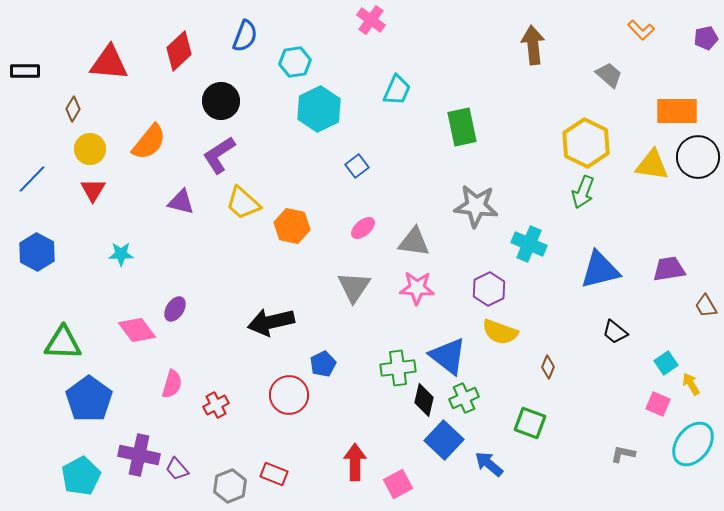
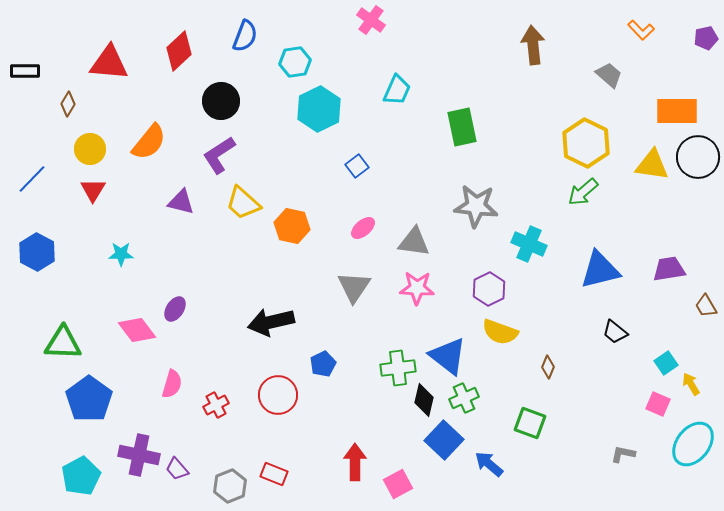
brown diamond at (73, 109): moved 5 px left, 5 px up
green arrow at (583, 192): rotated 28 degrees clockwise
red circle at (289, 395): moved 11 px left
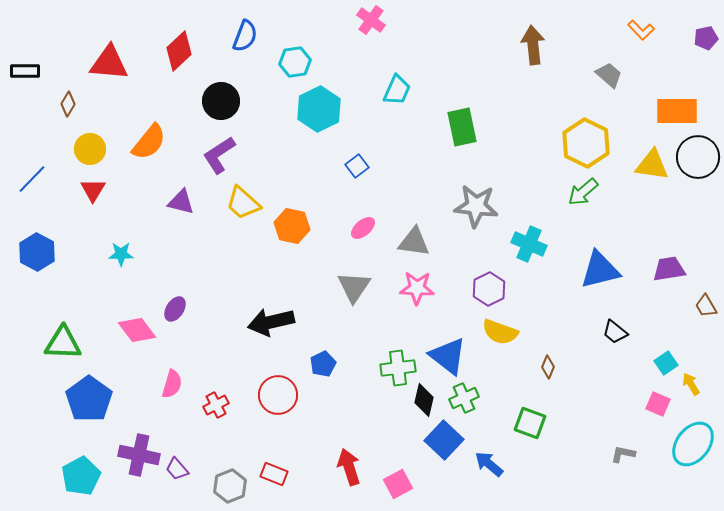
red arrow at (355, 462): moved 6 px left, 5 px down; rotated 18 degrees counterclockwise
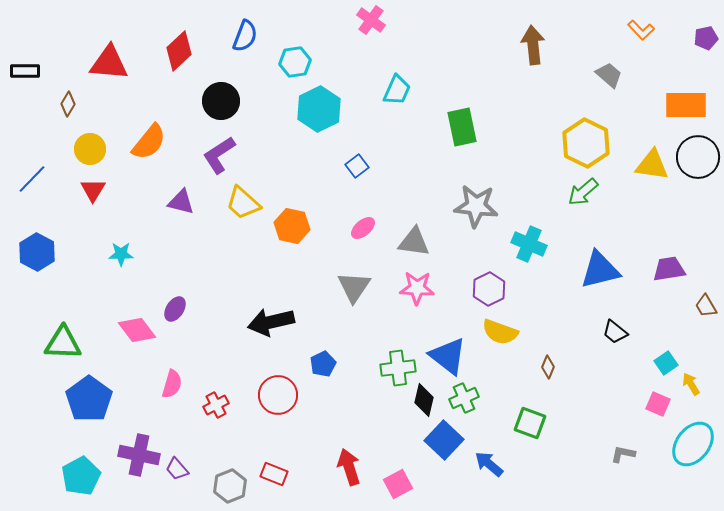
orange rectangle at (677, 111): moved 9 px right, 6 px up
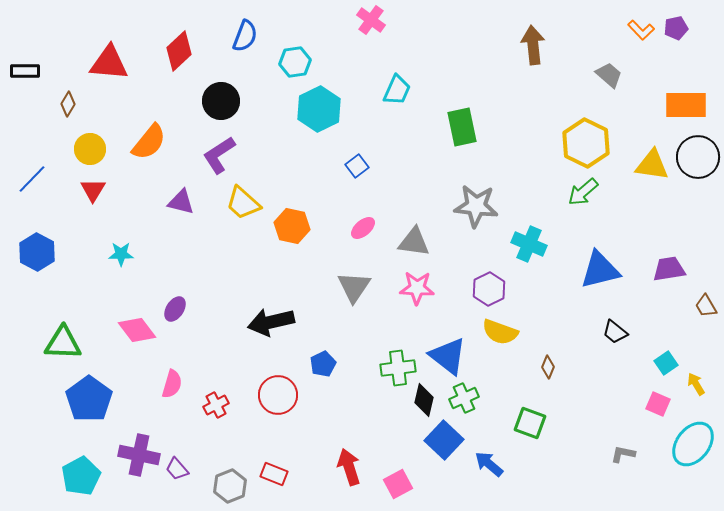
purple pentagon at (706, 38): moved 30 px left, 10 px up
yellow arrow at (691, 384): moved 5 px right
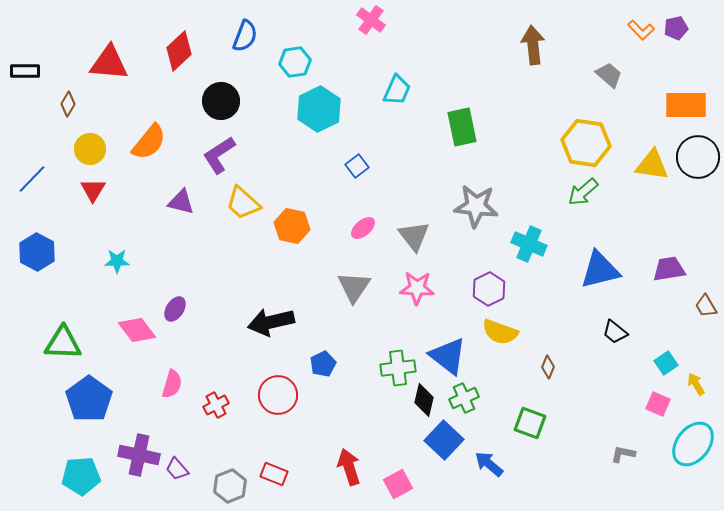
yellow hexagon at (586, 143): rotated 18 degrees counterclockwise
gray triangle at (414, 242): moved 6 px up; rotated 44 degrees clockwise
cyan star at (121, 254): moved 4 px left, 7 px down
cyan pentagon at (81, 476): rotated 24 degrees clockwise
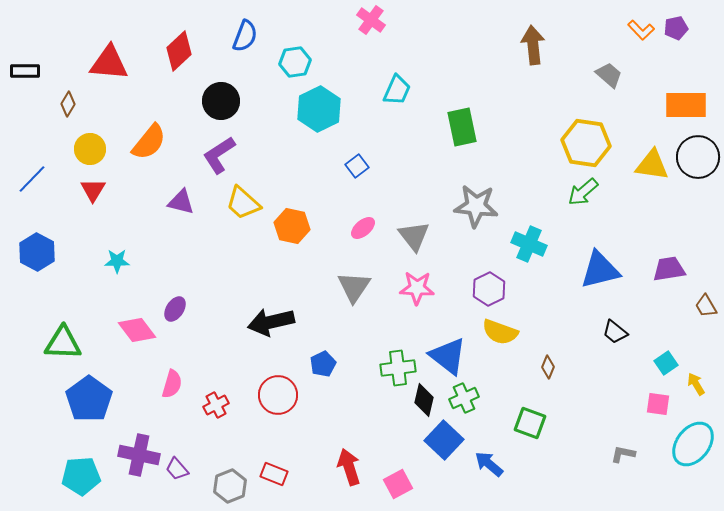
pink square at (658, 404): rotated 15 degrees counterclockwise
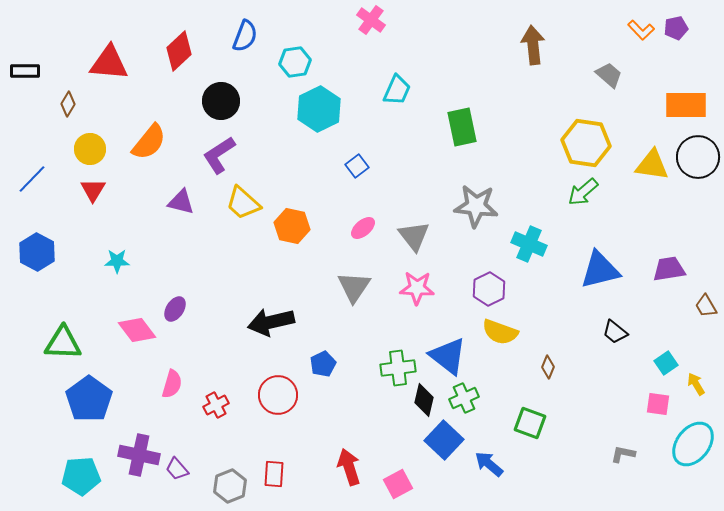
red rectangle at (274, 474): rotated 72 degrees clockwise
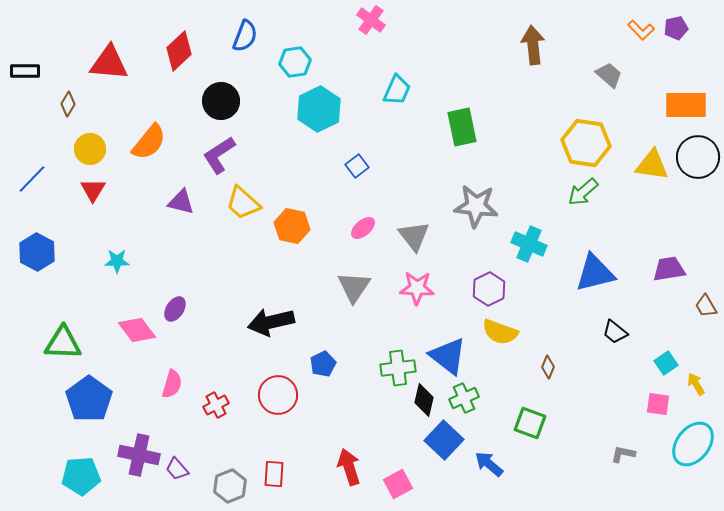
blue triangle at (600, 270): moved 5 px left, 3 px down
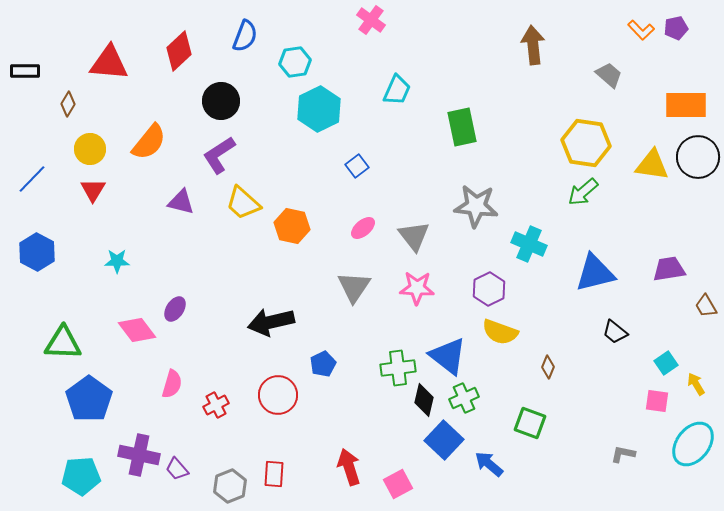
pink square at (658, 404): moved 1 px left, 3 px up
